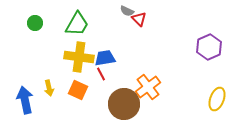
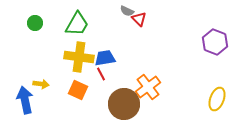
purple hexagon: moved 6 px right, 5 px up; rotated 15 degrees counterclockwise
yellow arrow: moved 8 px left, 4 px up; rotated 70 degrees counterclockwise
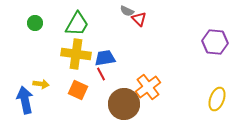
purple hexagon: rotated 15 degrees counterclockwise
yellow cross: moved 3 px left, 3 px up
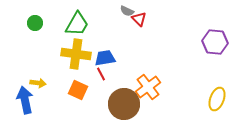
yellow arrow: moved 3 px left, 1 px up
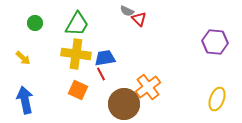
yellow arrow: moved 15 px left, 25 px up; rotated 35 degrees clockwise
